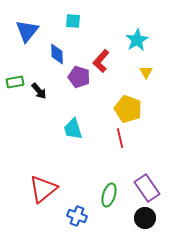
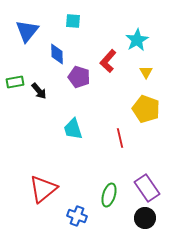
red L-shape: moved 7 px right
yellow pentagon: moved 18 px right
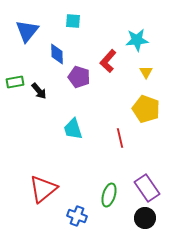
cyan star: rotated 25 degrees clockwise
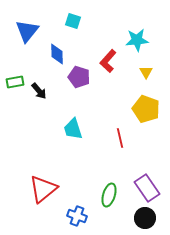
cyan square: rotated 14 degrees clockwise
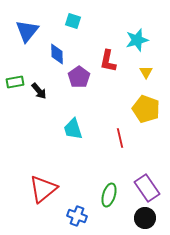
cyan star: rotated 10 degrees counterclockwise
red L-shape: rotated 30 degrees counterclockwise
purple pentagon: rotated 20 degrees clockwise
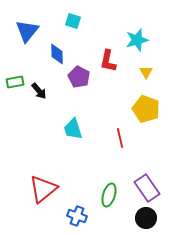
purple pentagon: rotated 10 degrees counterclockwise
black circle: moved 1 px right
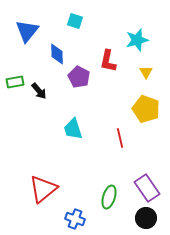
cyan square: moved 2 px right
green ellipse: moved 2 px down
blue cross: moved 2 px left, 3 px down
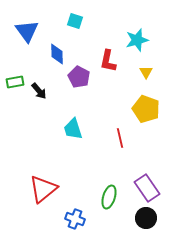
blue triangle: rotated 15 degrees counterclockwise
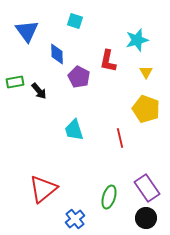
cyan trapezoid: moved 1 px right, 1 px down
blue cross: rotated 30 degrees clockwise
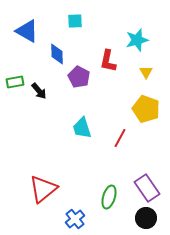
cyan square: rotated 21 degrees counterclockwise
blue triangle: rotated 25 degrees counterclockwise
cyan trapezoid: moved 8 px right, 2 px up
red line: rotated 42 degrees clockwise
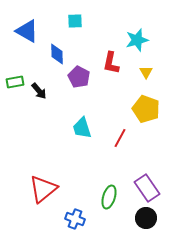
red L-shape: moved 3 px right, 2 px down
blue cross: rotated 30 degrees counterclockwise
